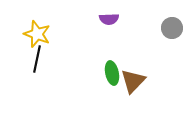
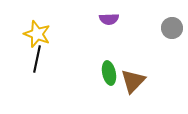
green ellipse: moved 3 px left
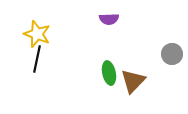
gray circle: moved 26 px down
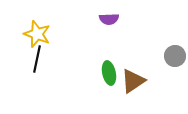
gray circle: moved 3 px right, 2 px down
brown triangle: rotated 12 degrees clockwise
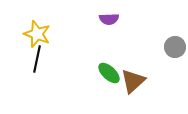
gray circle: moved 9 px up
green ellipse: rotated 35 degrees counterclockwise
brown triangle: rotated 8 degrees counterclockwise
